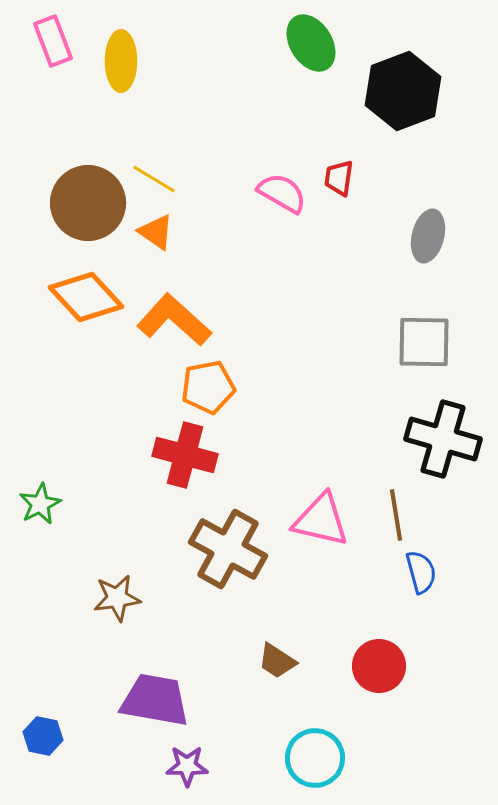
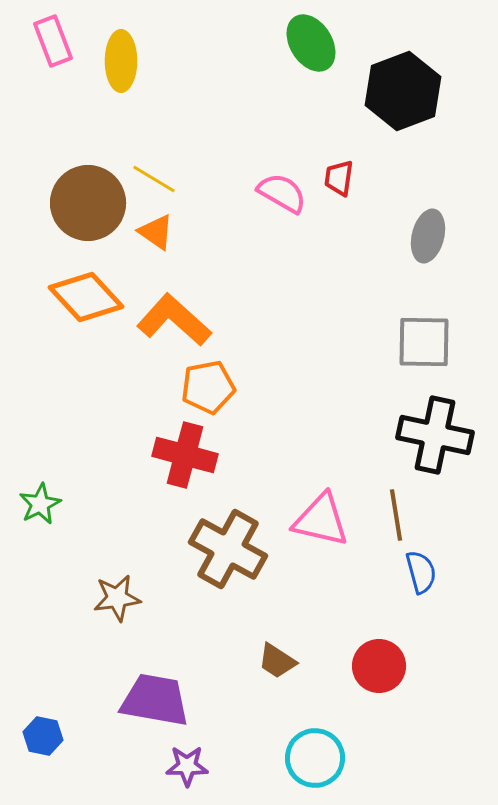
black cross: moved 8 px left, 4 px up; rotated 4 degrees counterclockwise
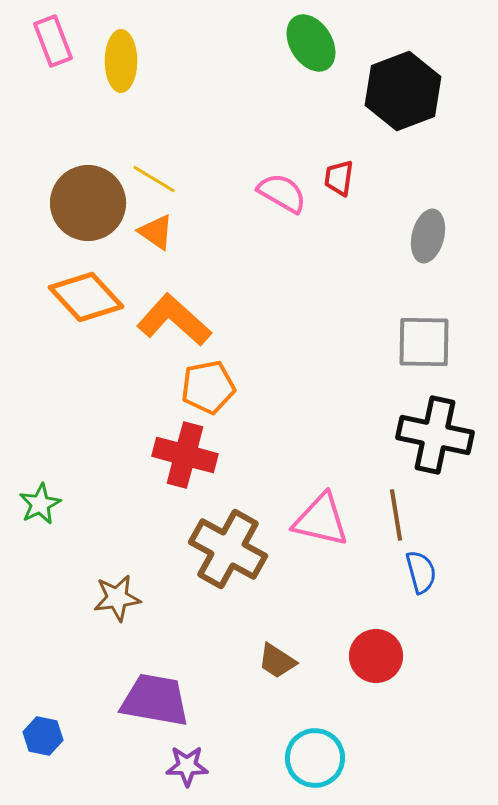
red circle: moved 3 px left, 10 px up
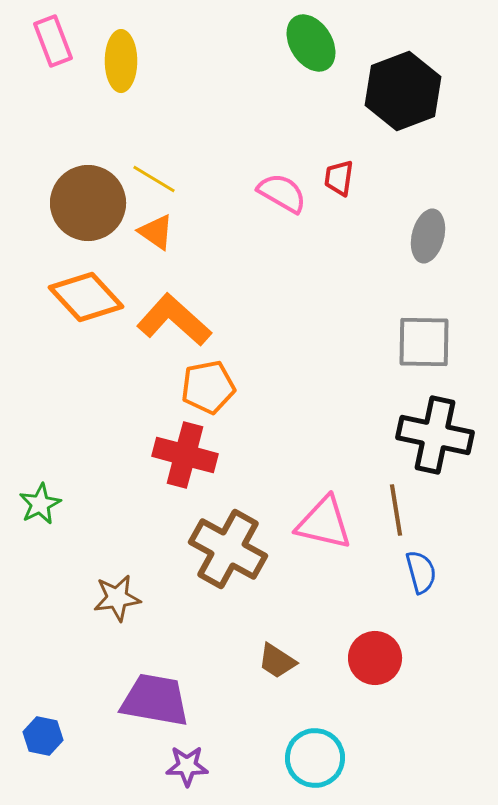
brown line: moved 5 px up
pink triangle: moved 3 px right, 3 px down
red circle: moved 1 px left, 2 px down
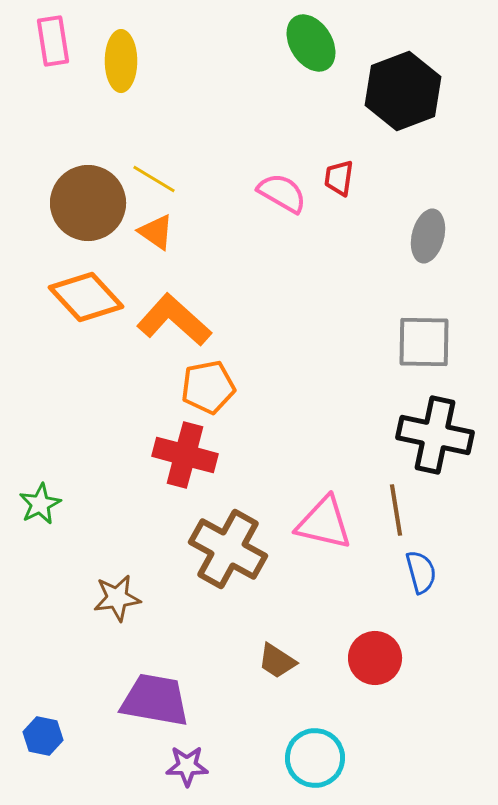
pink rectangle: rotated 12 degrees clockwise
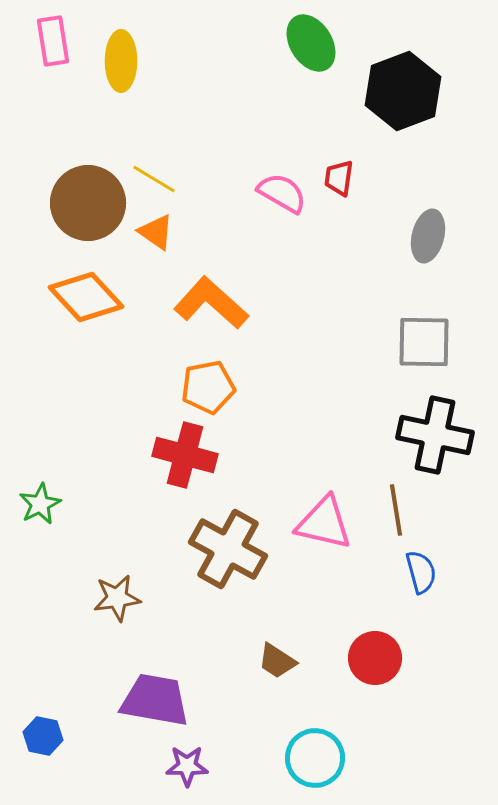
orange L-shape: moved 37 px right, 17 px up
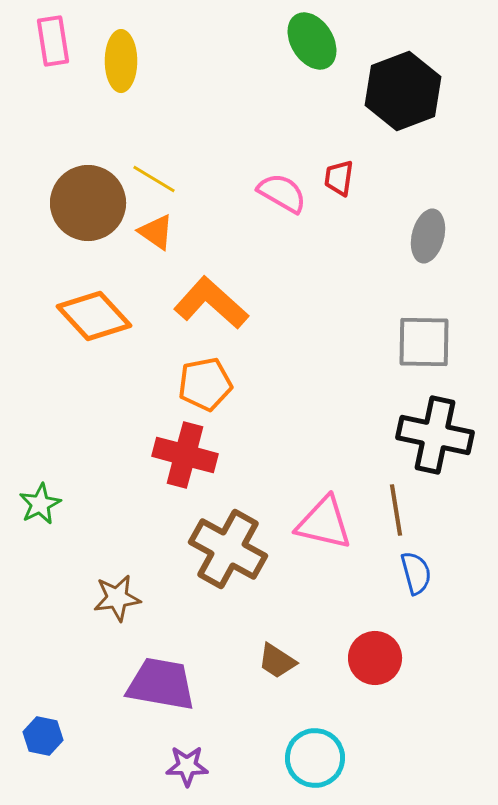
green ellipse: moved 1 px right, 2 px up
orange diamond: moved 8 px right, 19 px down
orange pentagon: moved 3 px left, 3 px up
blue semicircle: moved 5 px left, 1 px down
purple trapezoid: moved 6 px right, 16 px up
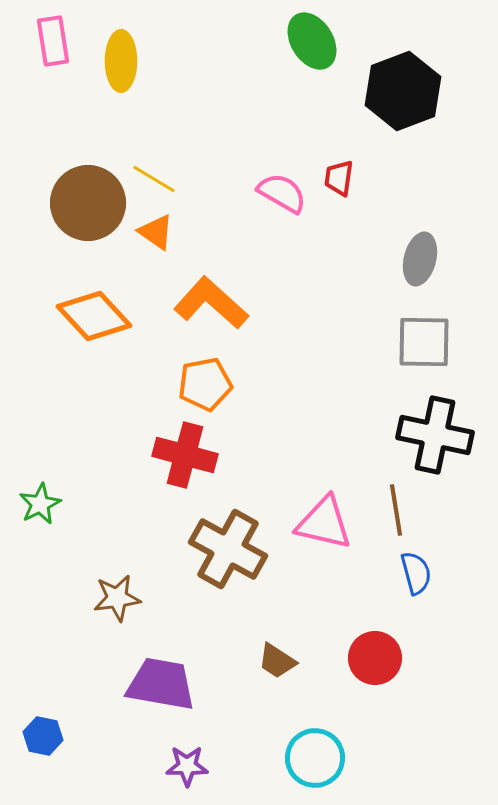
gray ellipse: moved 8 px left, 23 px down
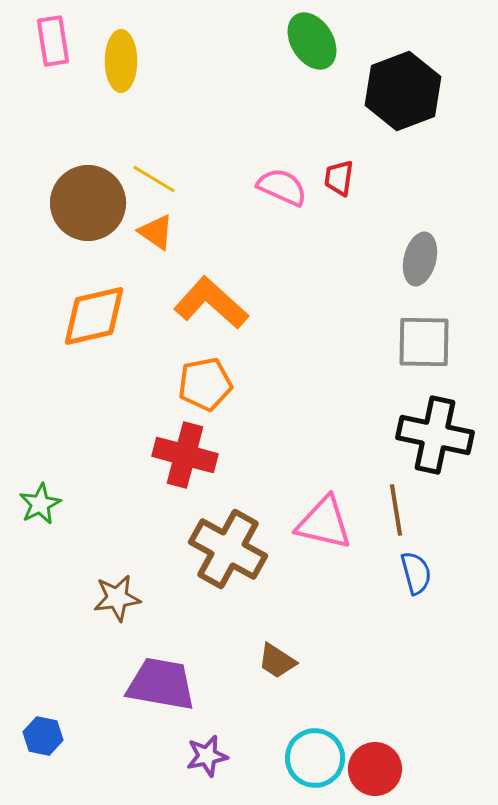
pink semicircle: moved 6 px up; rotated 6 degrees counterclockwise
orange diamond: rotated 60 degrees counterclockwise
red circle: moved 111 px down
purple star: moved 20 px right, 10 px up; rotated 12 degrees counterclockwise
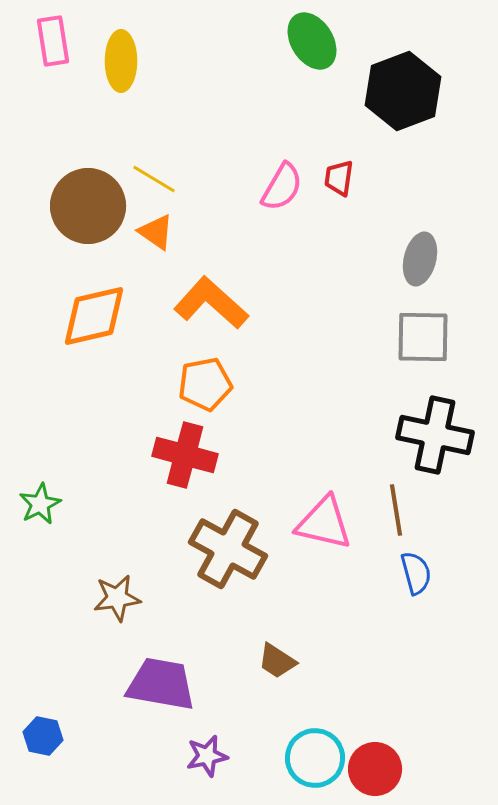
pink semicircle: rotated 96 degrees clockwise
brown circle: moved 3 px down
gray square: moved 1 px left, 5 px up
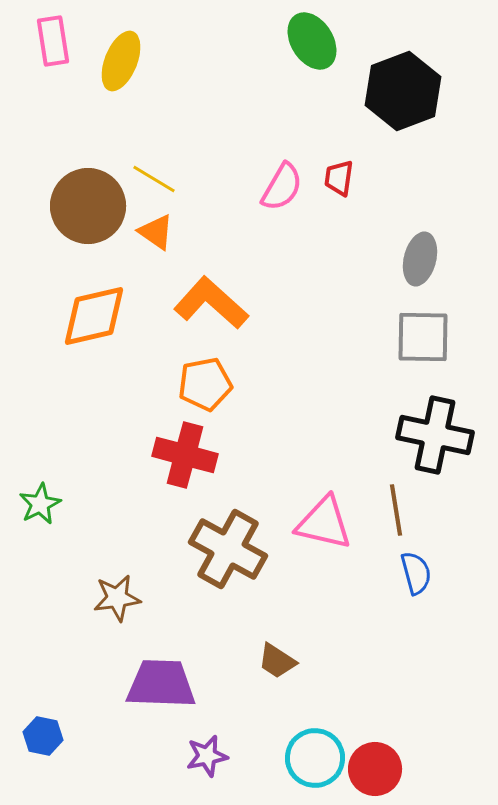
yellow ellipse: rotated 22 degrees clockwise
purple trapezoid: rotated 8 degrees counterclockwise
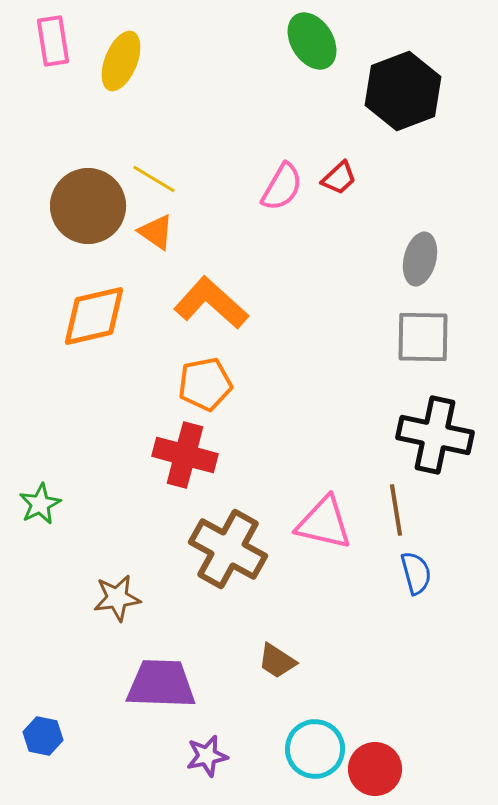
red trapezoid: rotated 141 degrees counterclockwise
cyan circle: moved 9 px up
